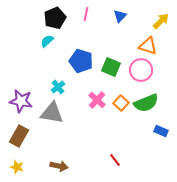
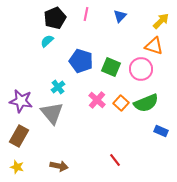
orange triangle: moved 6 px right
pink circle: moved 1 px up
gray triangle: rotated 40 degrees clockwise
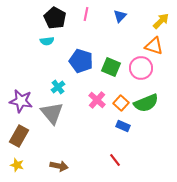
black pentagon: rotated 20 degrees counterclockwise
cyan semicircle: rotated 144 degrees counterclockwise
pink circle: moved 1 px up
blue rectangle: moved 38 px left, 5 px up
yellow star: moved 2 px up
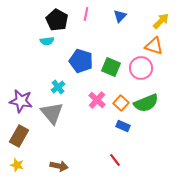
black pentagon: moved 2 px right, 2 px down
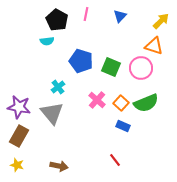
purple star: moved 2 px left, 6 px down
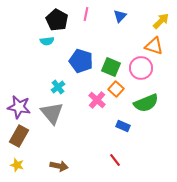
orange square: moved 5 px left, 14 px up
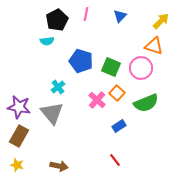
black pentagon: rotated 15 degrees clockwise
orange square: moved 1 px right, 4 px down
blue rectangle: moved 4 px left; rotated 56 degrees counterclockwise
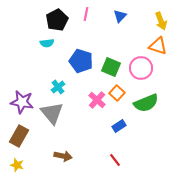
yellow arrow: rotated 114 degrees clockwise
cyan semicircle: moved 2 px down
orange triangle: moved 4 px right
purple star: moved 3 px right, 5 px up
brown arrow: moved 4 px right, 10 px up
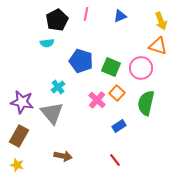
blue triangle: rotated 24 degrees clockwise
green semicircle: rotated 125 degrees clockwise
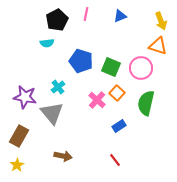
purple star: moved 3 px right, 5 px up
yellow star: rotated 24 degrees clockwise
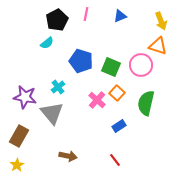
cyan semicircle: rotated 32 degrees counterclockwise
pink circle: moved 3 px up
brown arrow: moved 5 px right
